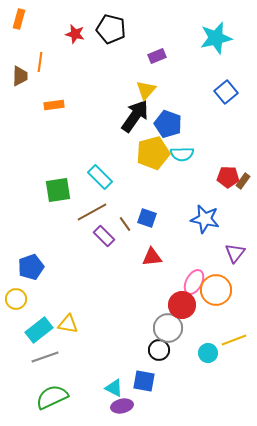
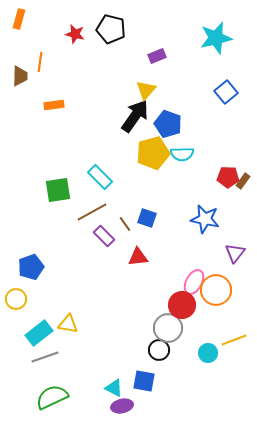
red triangle at (152, 257): moved 14 px left
cyan rectangle at (39, 330): moved 3 px down
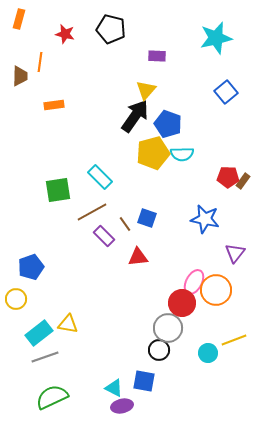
red star at (75, 34): moved 10 px left
purple rectangle at (157, 56): rotated 24 degrees clockwise
red circle at (182, 305): moved 2 px up
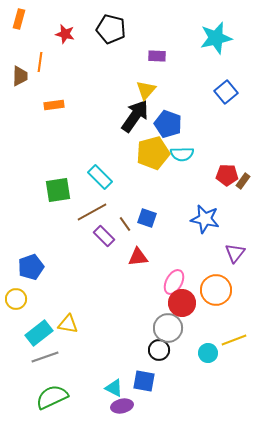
red pentagon at (228, 177): moved 1 px left, 2 px up
pink ellipse at (194, 282): moved 20 px left
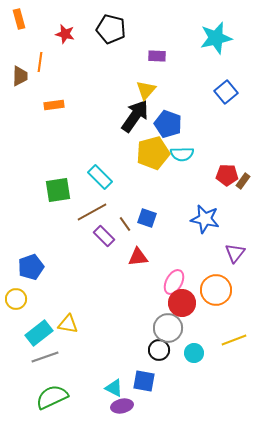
orange rectangle at (19, 19): rotated 30 degrees counterclockwise
cyan circle at (208, 353): moved 14 px left
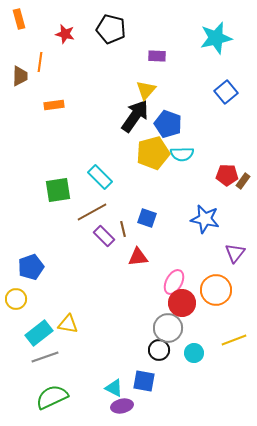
brown line at (125, 224): moved 2 px left, 5 px down; rotated 21 degrees clockwise
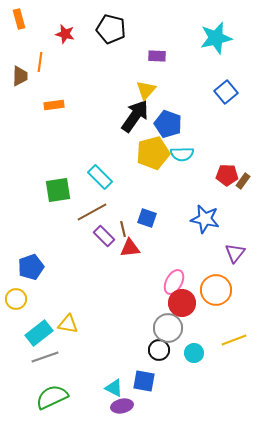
red triangle at (138, 257): moved 8 px left, 9 px up
